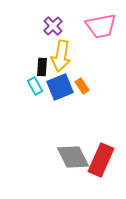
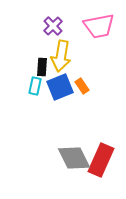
pink trapezoid: moved 2 px left
cyan rectangle: rotated 42 degrees clockwise
gray diamond: moved 1 px right, 1 px down
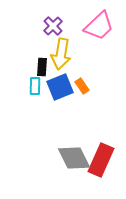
pink trapezoid: rotated 32 degrees counterclockwise
yellow arrow: moved 2 px up
cyan rectangle: rotated 12 degrees counterclockwise
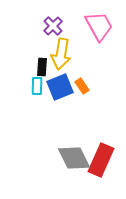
pink trapezoid: rotated 76 degrees counterclockwise
cyan rectangle: moved 2 px right
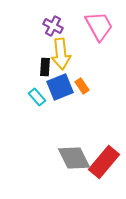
purple cross: rotated 18 degrees counterclockwise
yellow arrow: rotated 16 degrees counterclockwise
black rectangle: moved 3 px right
cyan rectangle: moved 11 px down; rotated 42 degrees counterclockwise
red rectangle: moved 3 px right, 2 px down; rotated 16 degrees clockwise
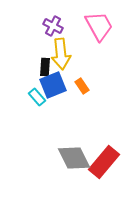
blue square: moved 7 px left, 2 px up
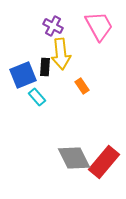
blue square: moved 30 px left, 10 px up
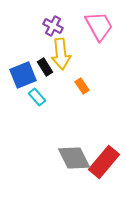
black rectangle: rotated 36 degrees counterclockwise
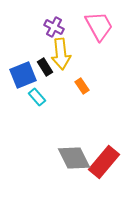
purple cross: moved 1 px right, 1 px down
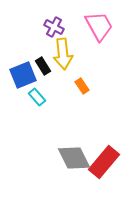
yellow arrow: moved 2 px right
black rectangle: moved 2 px left, 1 px up
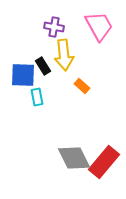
purple cross: rotated 18 degrees counterclockwise
yellow arrow: moved 1 px right, 1 px down
blue square: rotated 24 degrees clockwise
orange rectangle: rotated 14 degrees counterclockwise
cyan rectangle: rotated 30 degrees clockwise
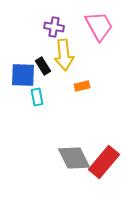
orange rectangle: rotated 56 degrees counterclockwise
